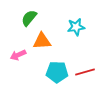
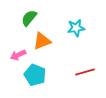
cyan star: moved 1 px down
orange triangle: rotated 18 degrees counterclockwise
cyan pentagon: moved 22 px left, 3 px down; rotated 20 degrees clockwise
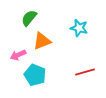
cyan star: moved 3 px right; rotated 24 degrees clockwise
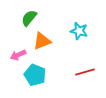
cyan star: moved 3 px down
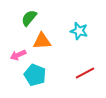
orange triangle: rotated 18 degrees clockwise
red line: moved 1 px down; rotated 12 degrees counterclockwise
